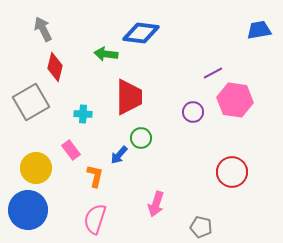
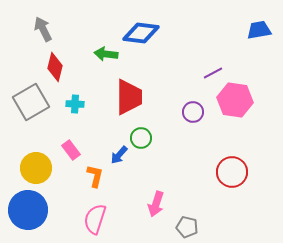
cyan cross: moved 8 px left, 10 px up
gray pentagon: moved 14 px left
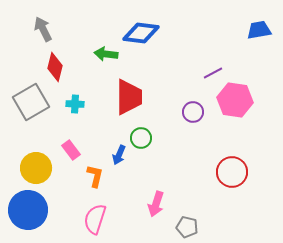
blue arrow: rotated 18 degrees counterclockwise
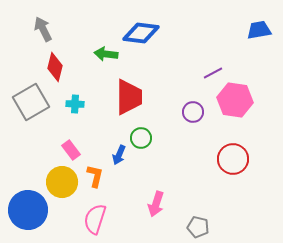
yellow circle: moved 26 px right, 14 px down
red circle: moved 1 px right, 13 px up
gray pentagon: moved 11 px right
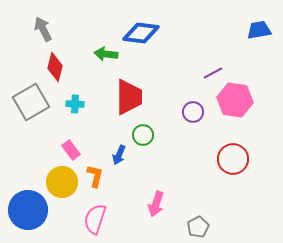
green circle: moved 2 px right, 3 px up
gray pentagon: rotated 30 degrees clockwise
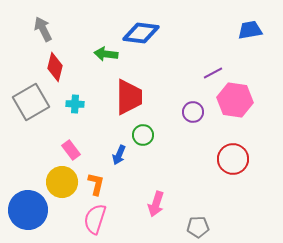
blue trapezoid: moved 9 px left
orange L-shape: moved 1 px right, 8 px down
gray pentagon: rotated 25 degrees clockwise
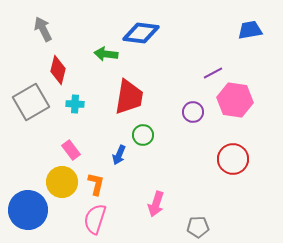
red diamond: moved 3 px right, 3 px down
red trapezoid: rotated 9 degrees clockwise
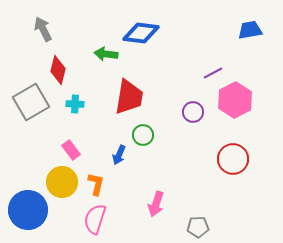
pink hexagon: rotated 24 degrees clockwise
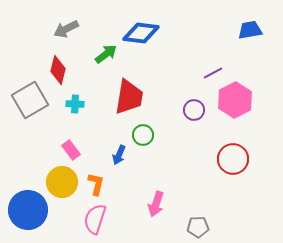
gray arrow: moved 23 px right; rotated 90 degrees counterclockwise
green arrow: rotated 135 degrees clockwise
gray square: moved 1 px left, 2 px up
purple circle: moved 1 px right, 2 px up
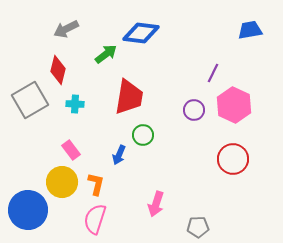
purple line: rotated 36 degrees counterclockwise
pink hexagon: moved 1 px left, 5 px down; rotated 8 degrees counterclockwise
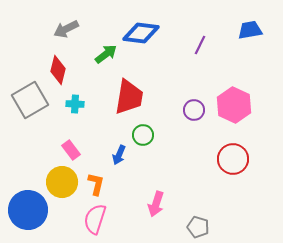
purple line: moved 13 px left, 28 px up
gray pentagon: rotated 20 degrees clockwise
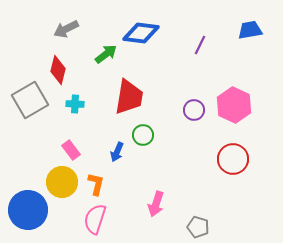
blue arrow: moved 2 px left, 3 px up
